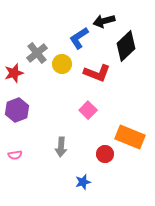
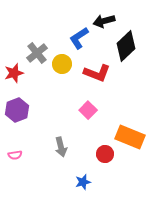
gray arrow: rotated 18 degrees counterclockwise
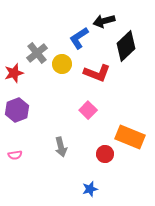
blue star: moved 7 px right, 7 px down
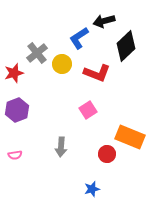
pink square: rotated 12 degrees clockwise
gray arrow: rotated 18 degrees clockwise
red circle: moved 2 px right
blue star: moved 2 px right
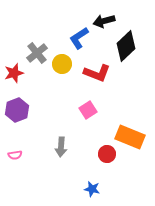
blue star: rotated 28 degrees clockwise
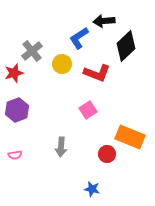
black arrow: rotated 10 degrees clockwise
gray cross: moved 5 px left, 2 px up
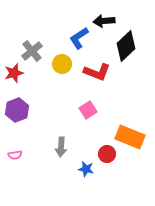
red L-shape: moved 1 px up
blue star: moved 6 px left, 20 px up
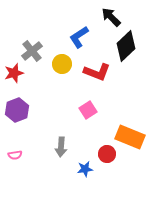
black arrow: moved 7 px right, 4 px up; rotated 50 degrees clockwise
blue L-shape: moved 1 px up
blue star: moved 1 px left; rotated 21 degrees counterclockwise
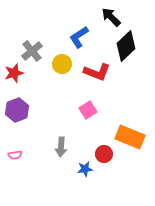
red circle: moved 3 px left
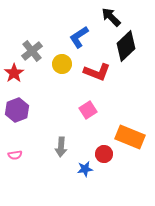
red star: rotated 18 degrees counterclockwise
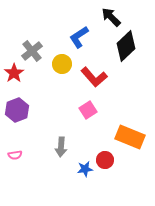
red L-shape: moved 3 px left, 5 px down; rotated 28 degrees clockwise
red circle: moved 1 px right, 6 px down
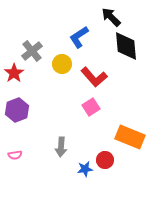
black diamond: rotated 52 degrees counterclockwise
pink square: moved 3 px right, 3 px up
